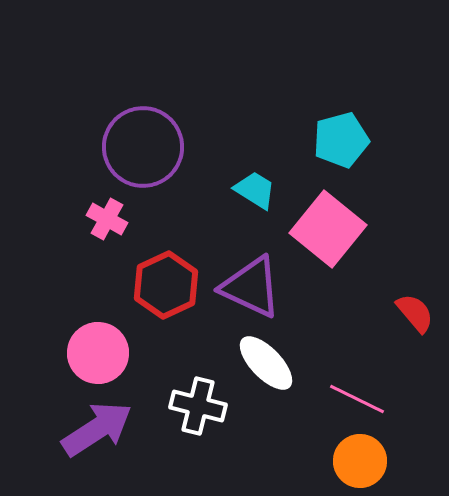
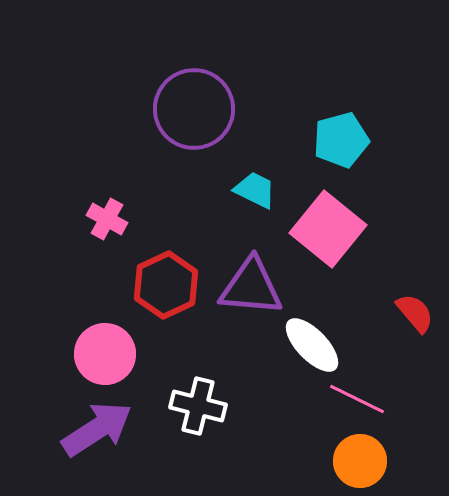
purple circle: moved 51 px right, 38 px up
cyan trapezoid: rotated 6 degrees counterclockwise
purple triangle: rotated 20 degrees counterclockwise
pink circle: moved 7 px right, 1 px down
white ellipse: moved 46 px right, 18 px up
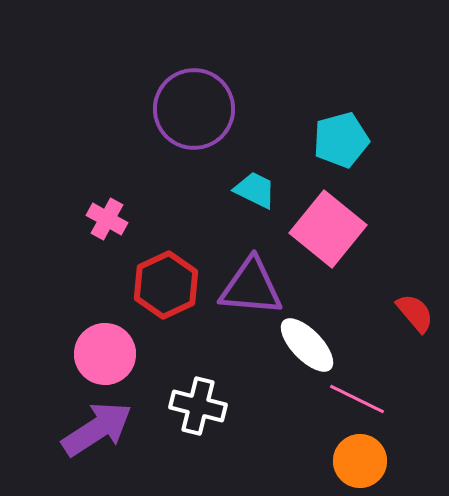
white ellipse: moved 5 px left
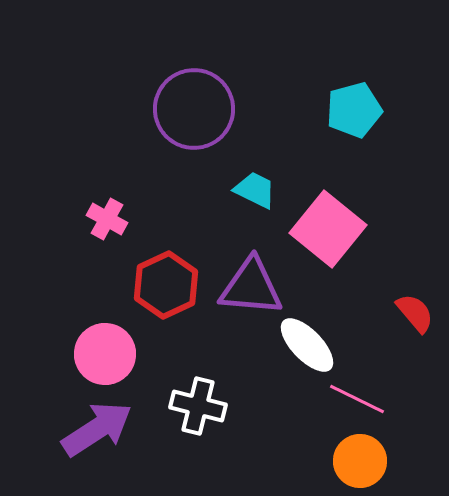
cyan pentagon: moved 13 px right, 30 px up
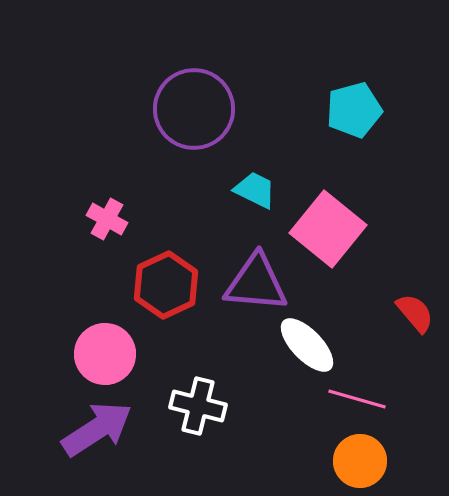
purple triangle: moved 5 px right, 4 px up
pink line: rotated 10 degrees counterclockwise
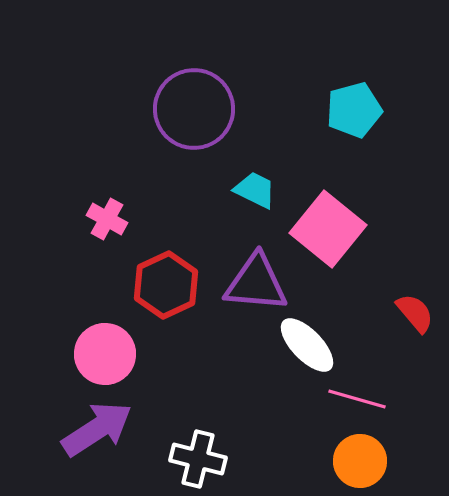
white cross: moved 53 px down
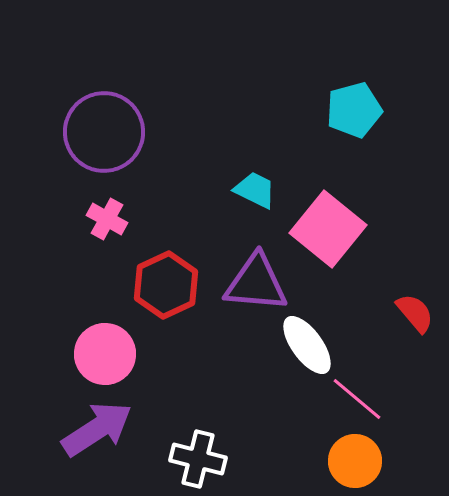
purple circle: moved 90 px left, 23 px down
white ellipse: rotated 8 degrees clockwise
pink line: rotated 24 degrees clockwise
orange circle: moved 5 px left
